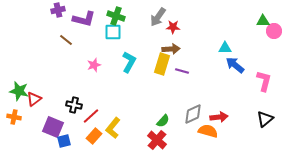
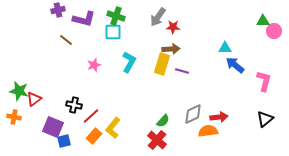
orange semicircle: rotated 24 degrees counterclockwise
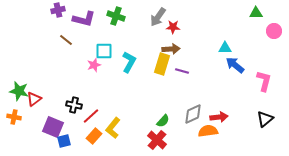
green triangle: moved 7 px left, 8 px up
cyan square: moved 9 px left, 19 px down
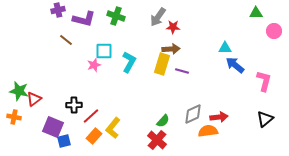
black cross: rotated 14 degrees counterclockwise
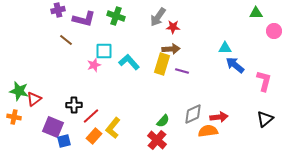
cyan L-shape: rotated 70 degrees counterclockwise
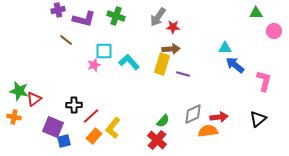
purple line: moved 1 px right, 3 px down
black triangle: moved 7 px left
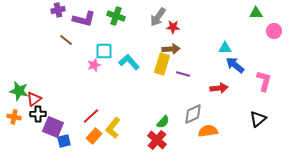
black cross: moved 36 px left, 9 px down
red arrow: moved 29 px up
green semicircle: moved 1 px down
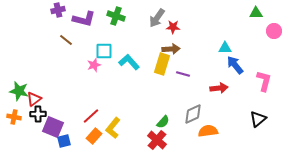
gray arrow: moved 1 px left, 1 px down
blue arrow: rotated 12 degrees clockwise
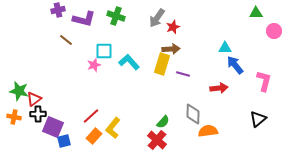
red star: rotated 24 degrees counterclockwise
gray diamond: rotated 65 degrees counterclockwise
